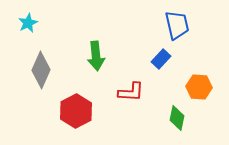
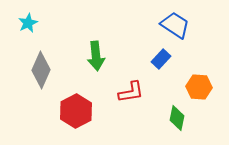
blue trapezoid: moved 2 px left; rotated 44 degrees counterclockwise
red L-shape: rotated 12 degrees counterclockwise
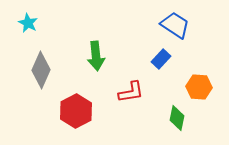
cyan star: rotated 18 degrees counterclockwise
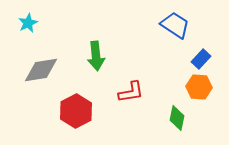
cyan star: rotated 18 degrees clockwise
blue rectangle: moved 40 px right
gray diamond: rotated 57 degrees clockwise
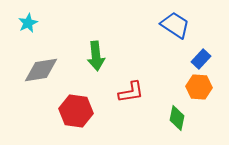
red hexagon: rotated 24 degrees counterclockwise
